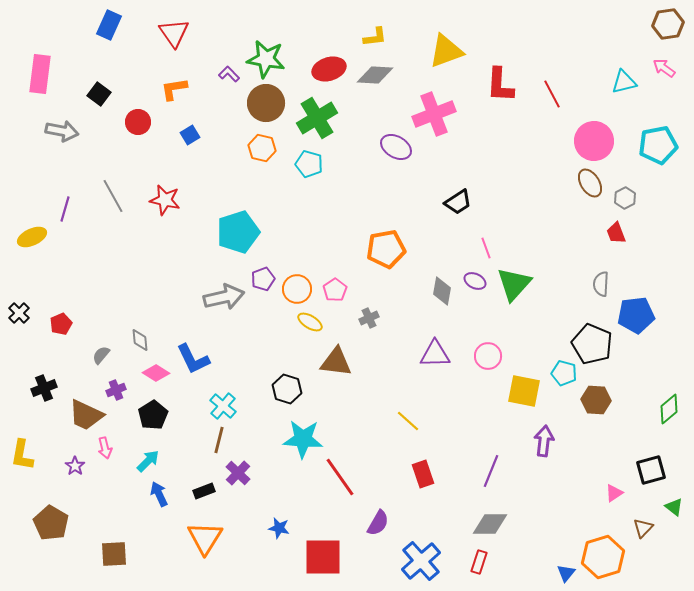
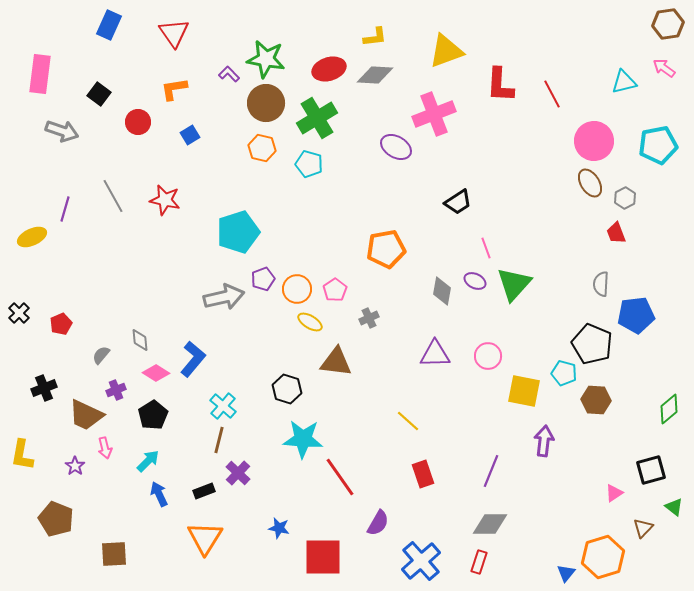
gray arrow at (62, 131): rotated 8 degrees clockwise
blue L-shape at (193, 359): rotated 114 degrees counterclockwise
brown pentagon at (51, 523): moved 5 px right, 4 px up; rotated 8 degrees counterclockwise
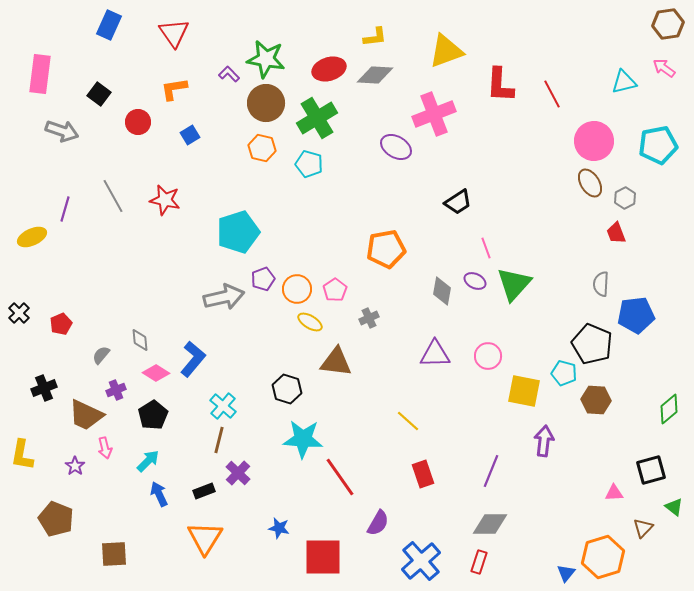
pink triangle at (614, 493): rotated 30 degrees clockwise
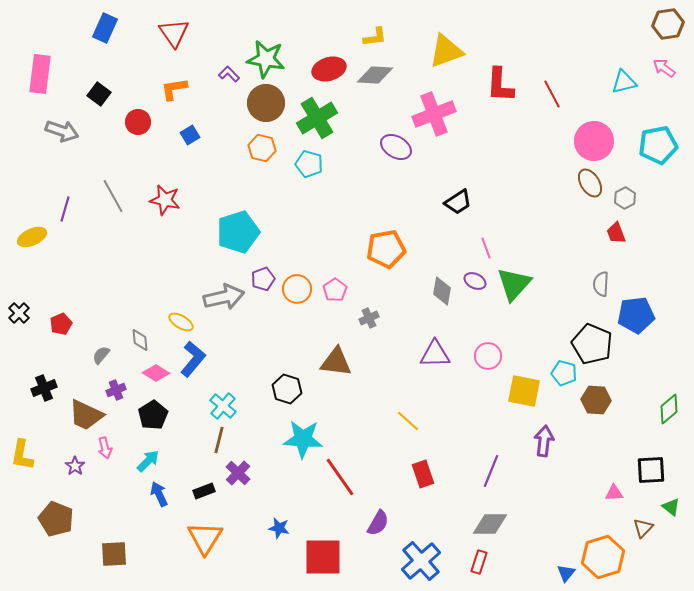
blue rectangle at (109, 25): moved 4 px left, 3 px down
yellow ellipse at (310, 322): moved 129 px left
black square at (651, 470): rotated 12 degrees clockwise
green triangle at (674, 507): moved 3 px left
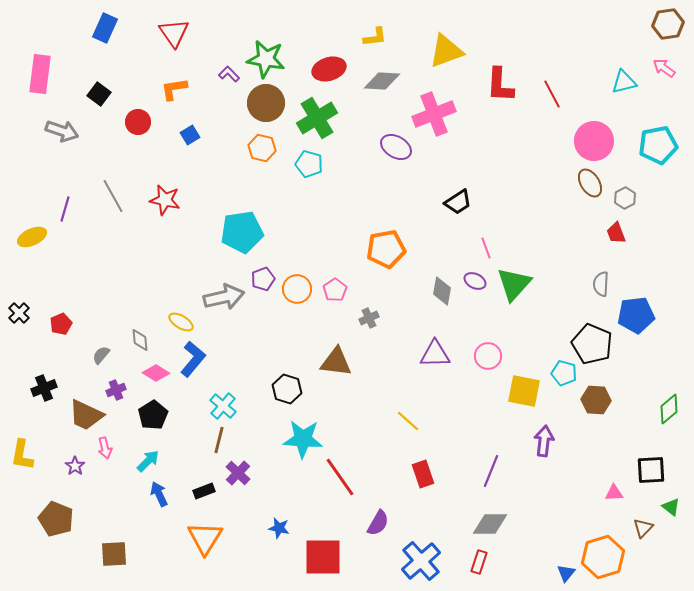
gray diamond at (375, 75): moved 7 px right, 6 px down
cyan pentagon at (238, 232): moved 4 px right; rotated 9 degrees clockwise
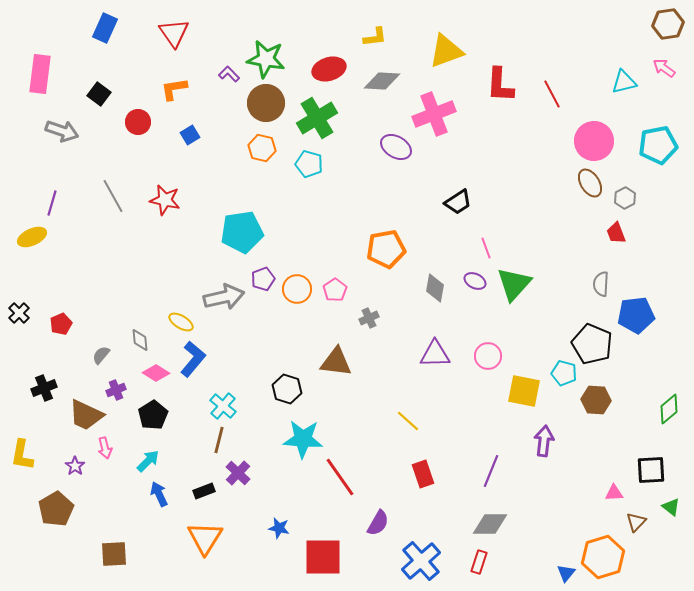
purple line at (65, 209): moved 13 px left, 6 px up
gray diamond at (442, 291): moved 7 px left, 3 px up
brown pentagon at (56, 519): moved 10 px up; rotated 20 degrees clockwise
brown triangle at (643, 528): moved 7 px left, 6 px up
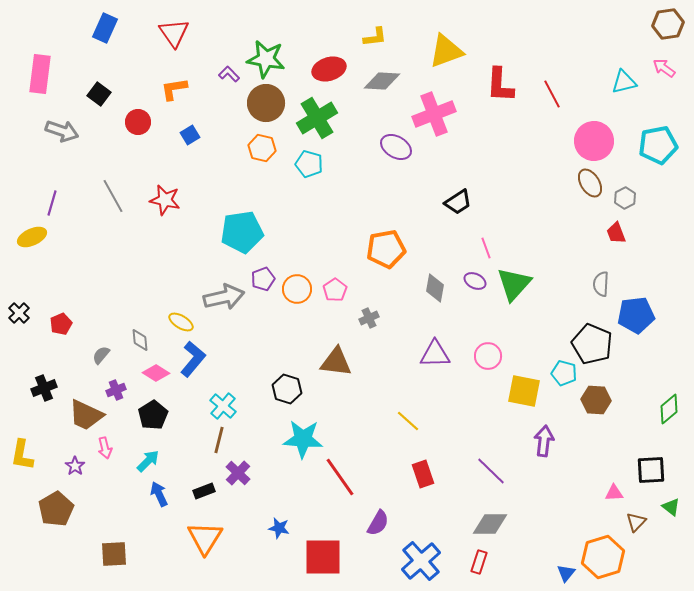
purple line at (491, 471): rotated 68 degrees counterclockwise
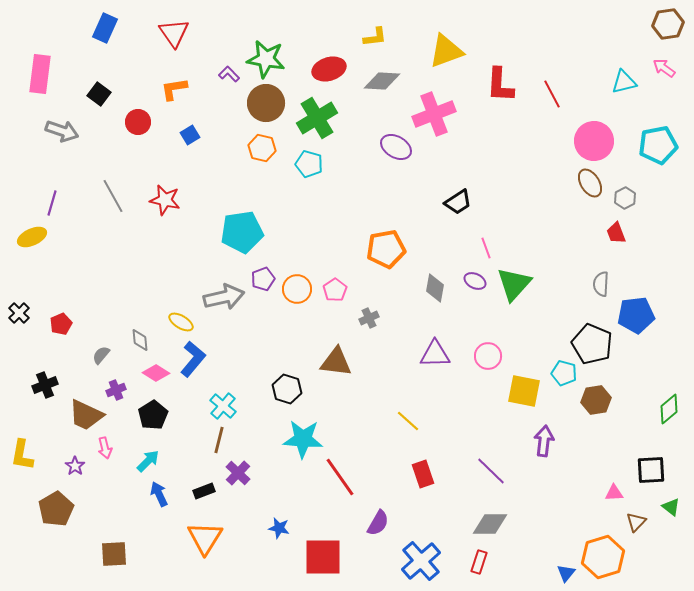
black cross at (44, 388): moved 1 px right, 3 px up
brown hexagon at (596, 400): rotated 12 degrees counterclockwise
